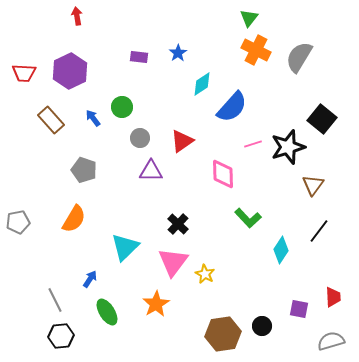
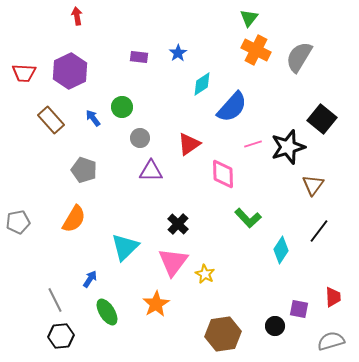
red triangle at (182, 141): moved 7 px right, 3 px down
black circle at (262, 326): moved 13 px right
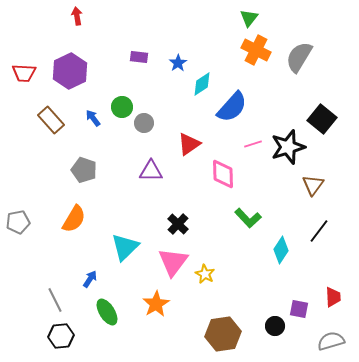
blue star at (178, 53): moved 10 px down
gray circle at (140, 138): moved 4 px right, 15 px up
